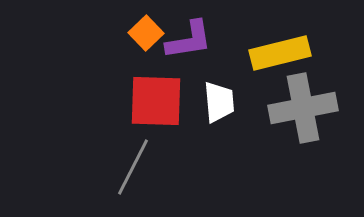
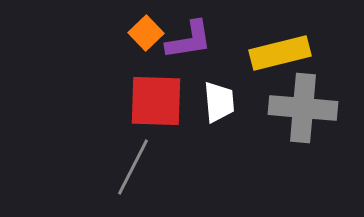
gray cross: rotated 16 degrees clockwise
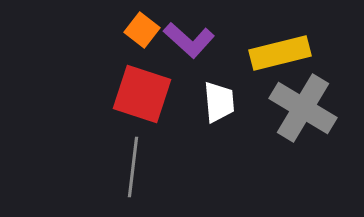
orange square: moved 4 px left, 3 px up; rotated 8 degrees counterclockwise
purple L-shape: rotated 51 degrees clockwise
red square: moved 14 px left, 7 px up; rotated 16 degrees clockwise
gray cross: rotated 26 degrees clockwise
gray line: rotated 20 degrees counterclockwise
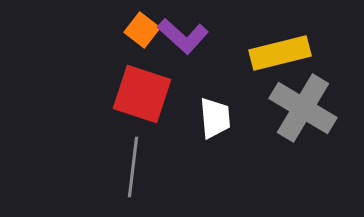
purple L-shape: moved 6 px left, 4 px up
white trapezoid: moved 4 px left, 16 px down
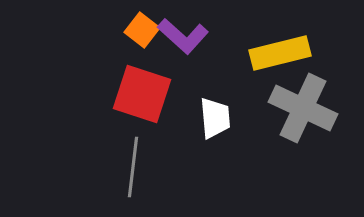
gray cross: rotated 6 degrees counterclockwise
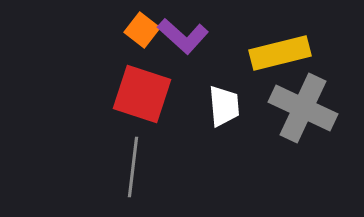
white trapezoid: moved 9 px right, 12 px up
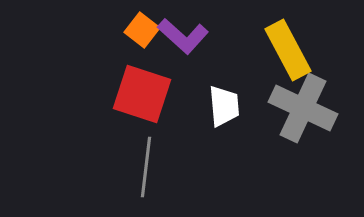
yellow rectangle: moved 8 px right, 3 px up; rotated 76 degrees clockwise
gray line: moved 13 px right
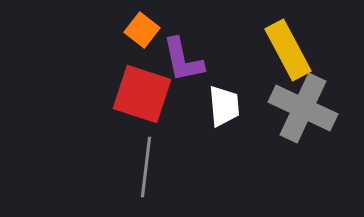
purple L-shape: moved 24 px down; rotated 36 degrees clockwise
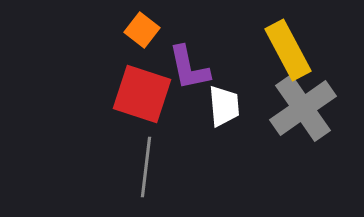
purple L-shape: moved 6 px right, 8 px down
gray cross: rotated 30 degrees clockwise
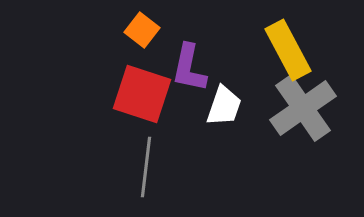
purple L-shape: rotated 24 degrees clockwise
white trapezoid: rotated 24 degrees clockwise
